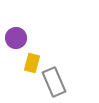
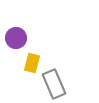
gray rectangle: moved 2 px down
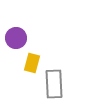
gray rectangle: rotated 20 degrees clockwise
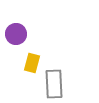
purple circle: moved 4 px up
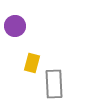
purple circle: moved 1 px left, 8 px up
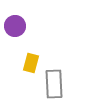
yellow rectangle: moved 1 px left
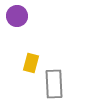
purple circle: moved 2 px right, 10 px up
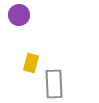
purple circle: moved 2 px right, 1 px up
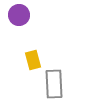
yellow rectangle: moved 2 px right, 3 px up; rotated 30 degrees counterclockwise
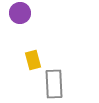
purple circle: moved 1 px right, 2 px up
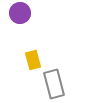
gray rectangle: rotated 12 degrees counterclockwise
